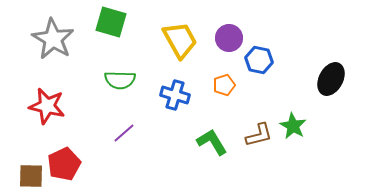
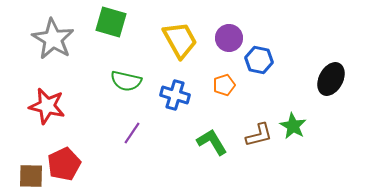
green semicircle: moved 6 px right, 1 px down; rotated 12 degrees clockwise
purple line: moved 8 px right; rotated 15 degrees counterclockwise
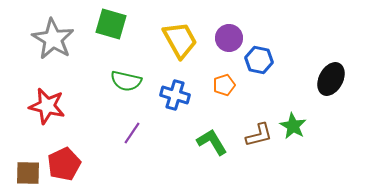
green square: moved 2 px down
brown square: moved 3 px left, 3 px up
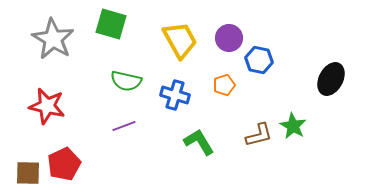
purple line: moved 8 px left, 7 px up; rotated 35 degrees clockwise
green L-shape: moved 13 px left
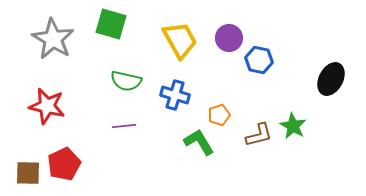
orange pentagon: moved 5 px left, 30 px down
purple line: rotated 15 degrees clockwise
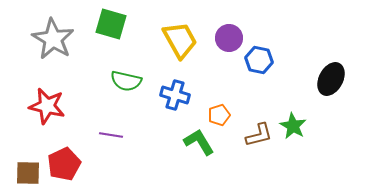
purple line: moved 13 px left, 9 px down; rotated 15 degrees clockwise
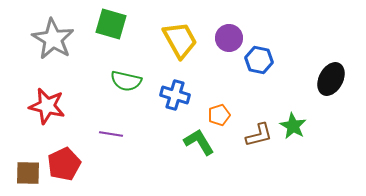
purple line: moved 1 px up
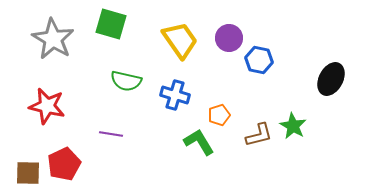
yellow trapezoid: rotated 6 degrees counterclockwise
